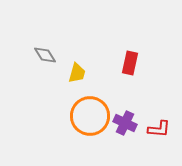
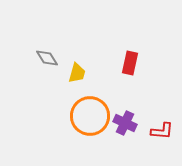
gray diamond: moved 2 px right, 3 px down
red L-shape: moved 3 px right, 2 px down
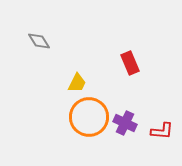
gray diamond: moved 8 px left, 17 px up
red rectangle: rotated 35 degrees counterclockwise
yellow trapezoid: moved 10 px down; rotated 10 degrees clockwise
orange circle: moved 1 px left, 1 px down
